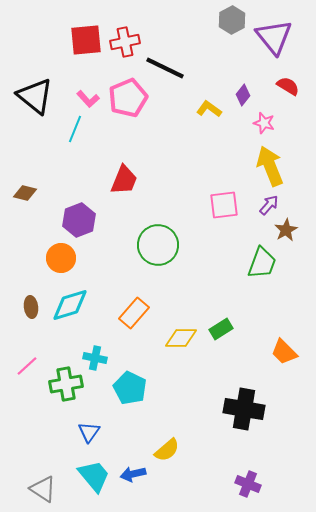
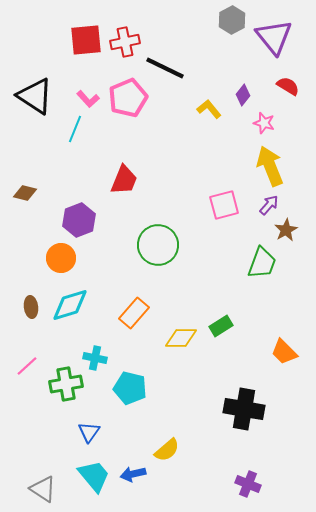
black triangle: rotated 6 degrees counterclockwise
yellow L-shape: rotated 15 degrees clockwise
pink square: rotated 8 degrees counterclockwise
green rectangle: moved 3 px up
cyan pentagon: rotated 12 degrees counterclockwise
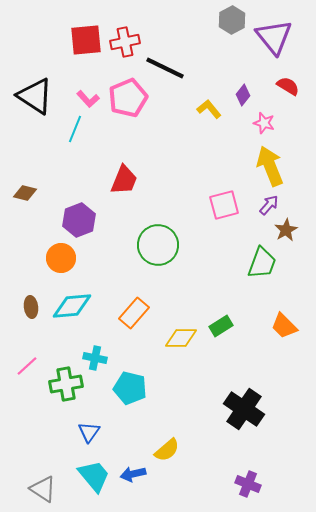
cyan diamond: moved 2 px right, 1 px down; rotated 12 degrees clockwise
orange trapezoid: moved 26 px up
black cross: rotated 24 degrees clockwise
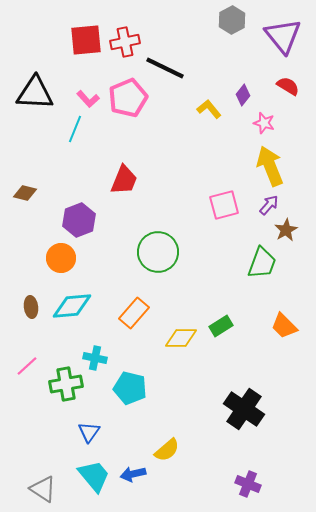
purple triangle: moved 9 px right, 1 px up
black triangle: moved 3 px up; rotated 30 degrees counterclockwise
green circle: moved 7 px down
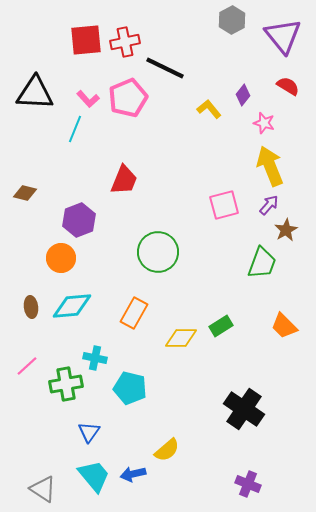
orange rectangle: rotated 12 degrees counterclockwise
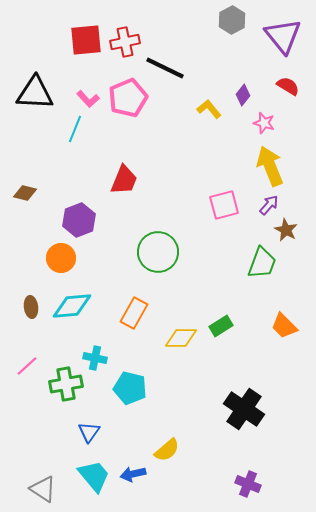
brown star: rotated 15 degrees counterclockwise
